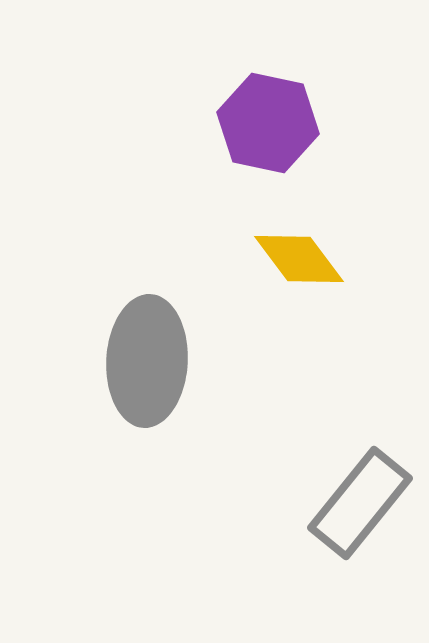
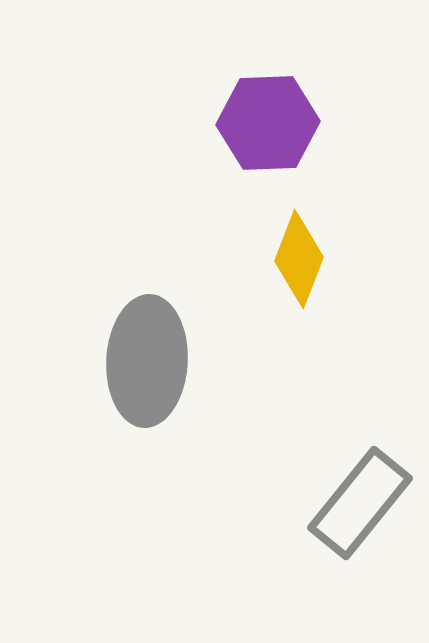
purple hexagon: rotated 14 degrees counterclockwise
yellow diamond: rotated 58 degrees clockwise
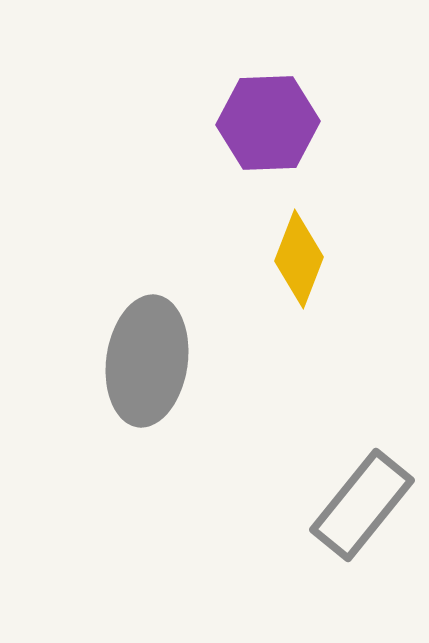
gray ellipse: rotated 5 degrees clockwise
gray rectangle: moved 2 px right, 2 px down
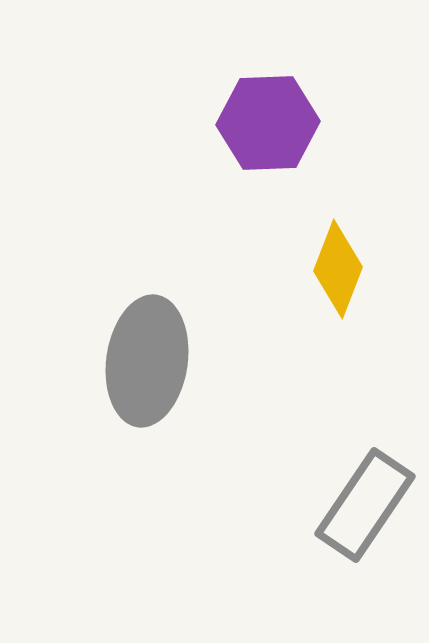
yellow diamond: moved 39 px right, 10 px down
gray rectangle: moved 3 px right; rotated 5 degrees counterclockwise
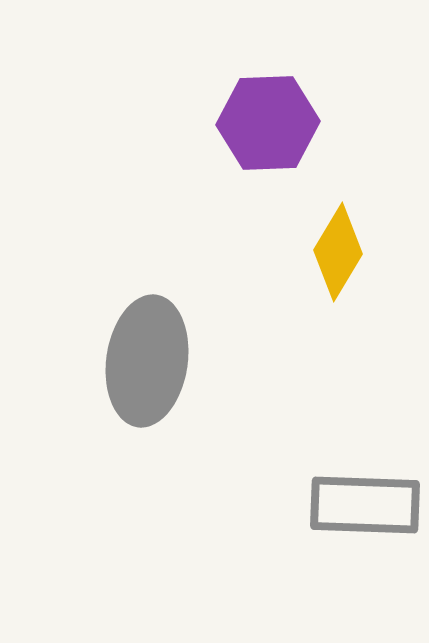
yellow diamond: moved 17 px up; rotated 10 degrees clockwise
gray rectangle: rotated 58 degrees clockwise
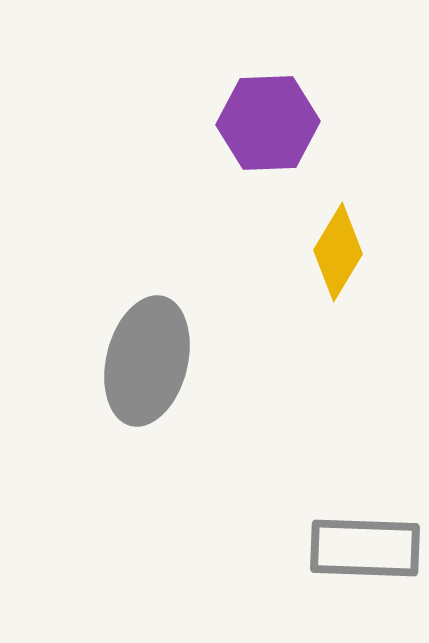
gray ellipse: rotated 6 degrees clockwise
gray rectangle: moved 43 px down
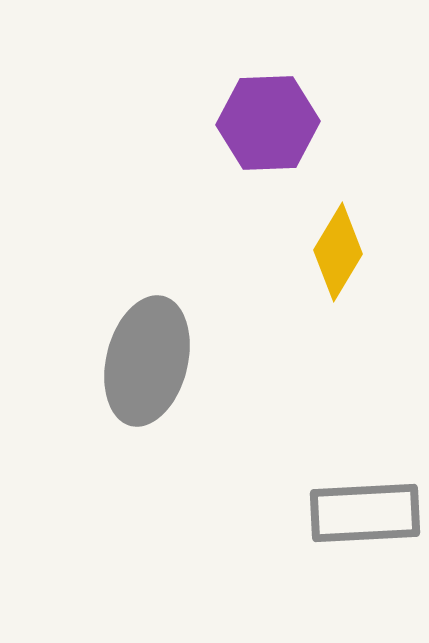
gray rectangle: moved 35 px up; rotated 5 degrees counterclockwise
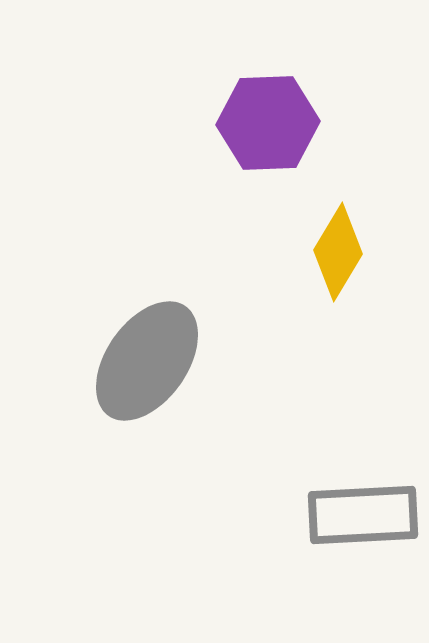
gray ellipse: rotated 21 degrees clockwise
gray rectangle: moved 2 px left, 2 px down
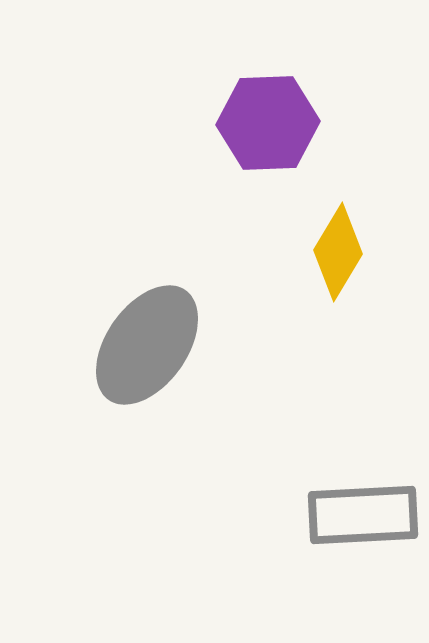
gray ellipse: moved 16 px up
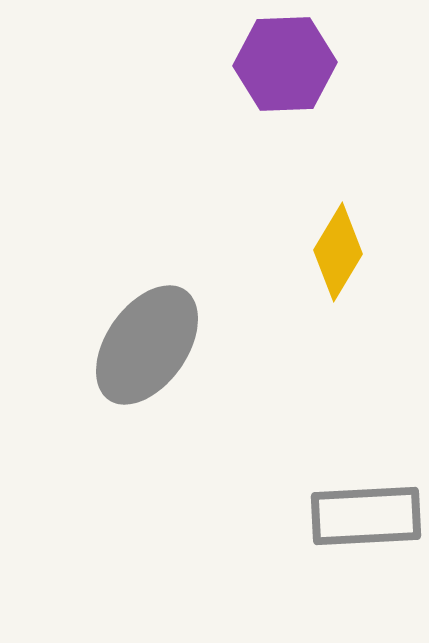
purple hexagon: moved 17 px right, 59 px up
gray rectangle: moved 3 px right, 1 px down
